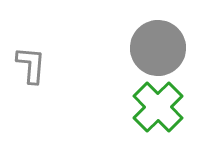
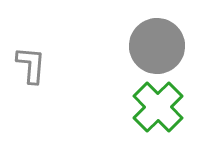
gray circle: moved 1 px left, 2 px up
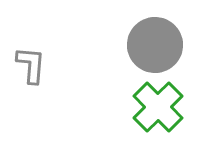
gray circle: moved 2 px left, 1 px up
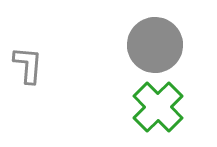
gray L-shape: moved 3 px left
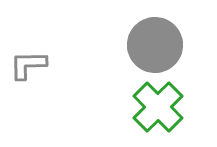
gray L-shape: rotated 96 degrees counterclockwise
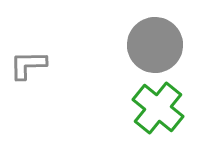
green cross: moved 1 px down; rotated 6 degrees counterclockwise
